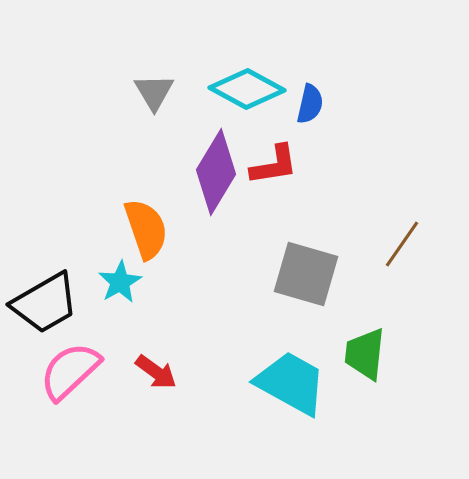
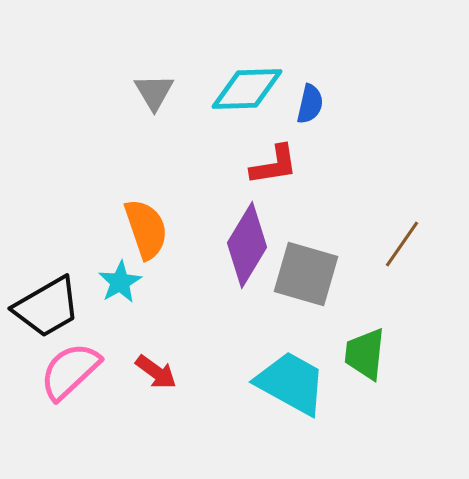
cyan diamond: rotated 30 degrees counterclockwise
purple diamond: moved 31 px right, 73 px down
black trapezoid: moved 2 px right, 4 px down
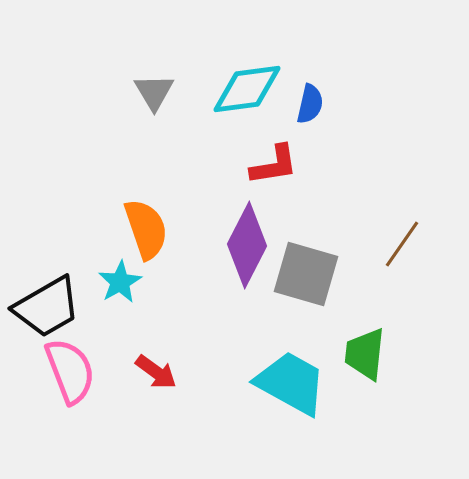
cyan diamond: rotated 6 degrees counterclockwise
purple diamond: rotated 4 degrees counterclockwise
pink semicircle: rotated 112 degrees clockwise
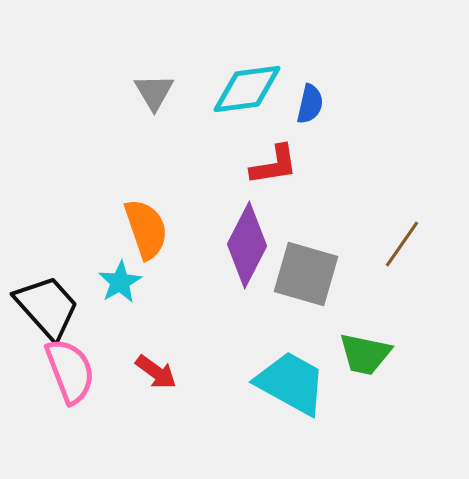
black trapezoid: rotated 102 degrees counterclockwise
green trapezoid: rotated 84 degrees counterclockwise
